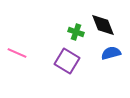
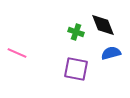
purple square: moved 9 px right, 8 px down; rotated 20 degrees counterclockwise
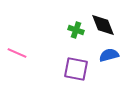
green cross: moved 2 px up
blue semicircle: moved 2 px left, 2 px down
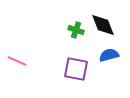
pink line: moved 8 px down
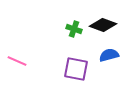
black diamond: rotated 48 degrees counterclockwise
green cross: moved 2 px left, 1 px up
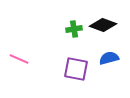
green cross: rotated 28 degrees counterclockwise
blue semicircle: moved 3 px down
pink line: moved 2 px right, 2 px up
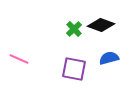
black diamond: moved 2 px left
green cross: rotated 35 degrees counterclockwise
purple square: moved 2 px left
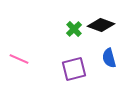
blue semicircle: rotated 90 degrees counterclockwise
purple square: rotated 25 degrees counterclockwise
